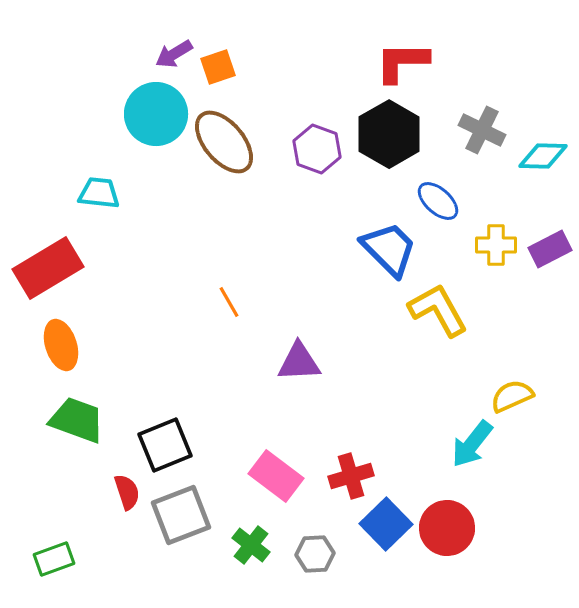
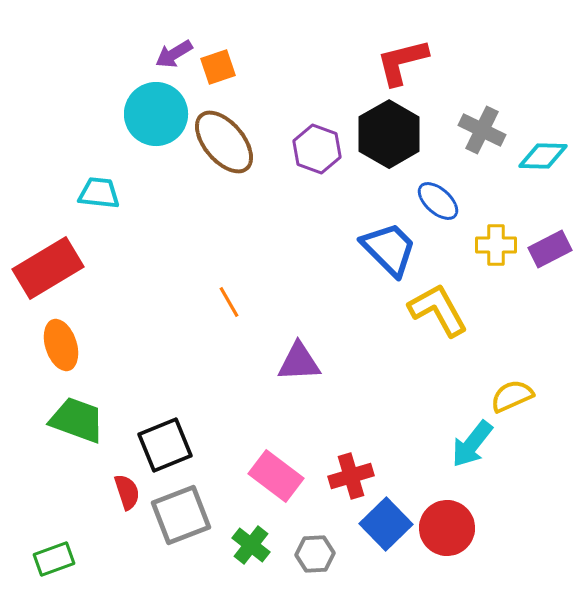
red L-shape: rotated 14 degrees counterclockwise
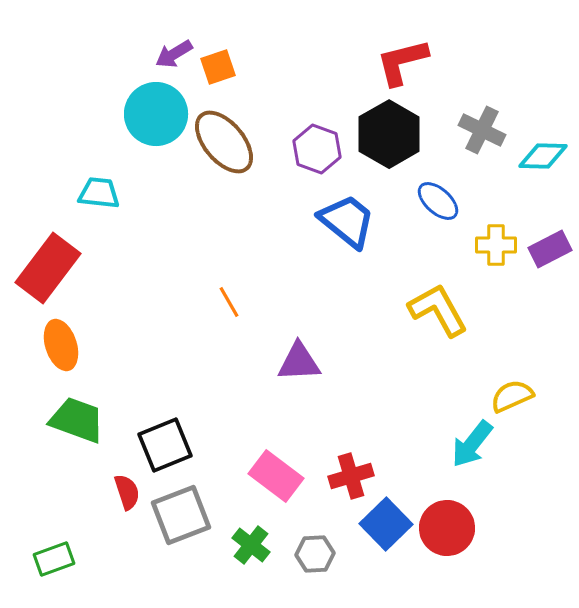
blue trapezoid: moved 42 px left, 28 px up; rotated 6 degrees counterclockwise
red rectangle: rotated 22 degrees counterclockwise
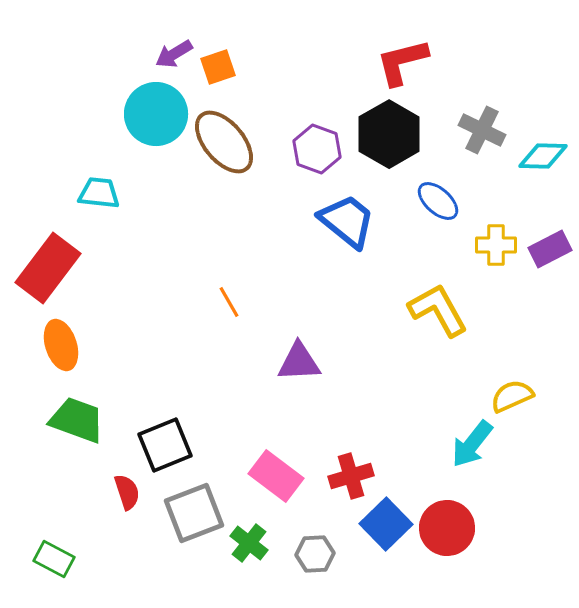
gray square: moved 13 px right, 2 px up
green cross: moved 2 px left, 2 px up
green rectangle: rotated 48 degrees clockwise
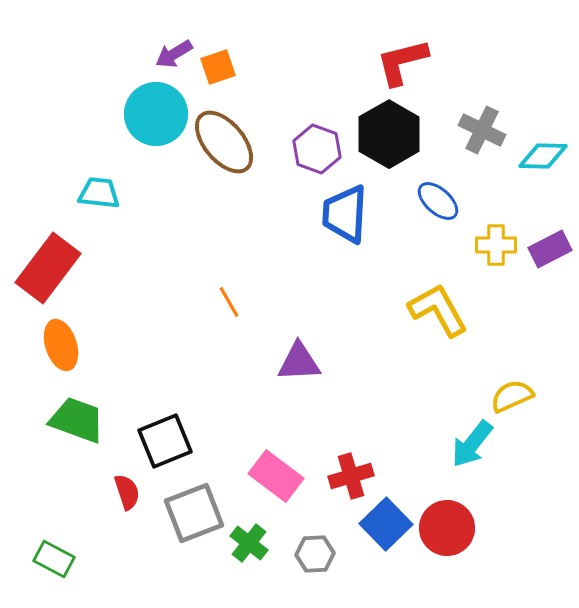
blue trapezoid: moved 2 px left, 7 px up; rotated 126 degrees counterclockwise
black square: moved 4 px up
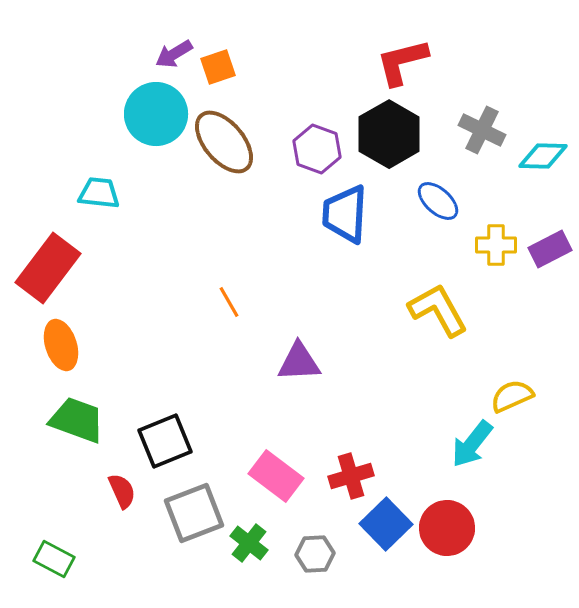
red semicircle: moved 5 px left, 1 px up; rotated 6 degrees counterclockwise
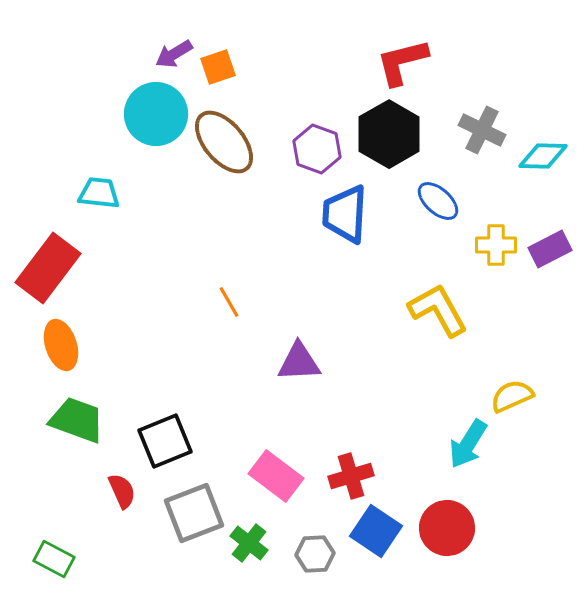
cyan arrow: moved 4 px left; rotated 6 degrees counterclockwise
blue square: moved 10 px left, 7 px down; rotated 12 degrees counterclockwise
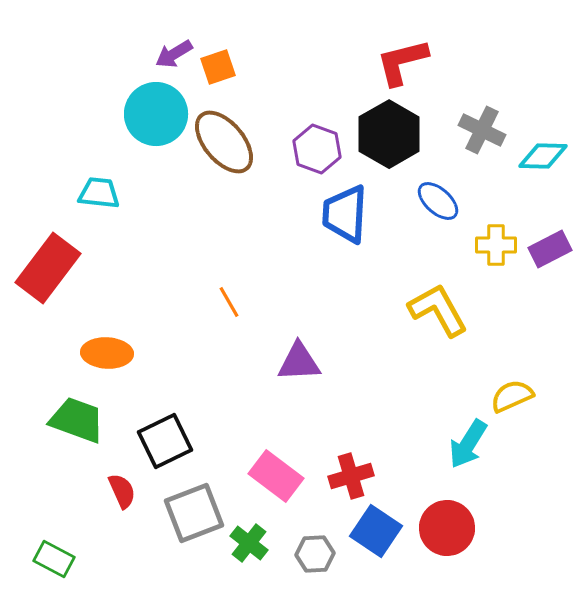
orange ellipse: moved 46 px right, 8 px down; rotated 69 degrees counterclockwise
black square: rotated 4 degrees counterclockwise
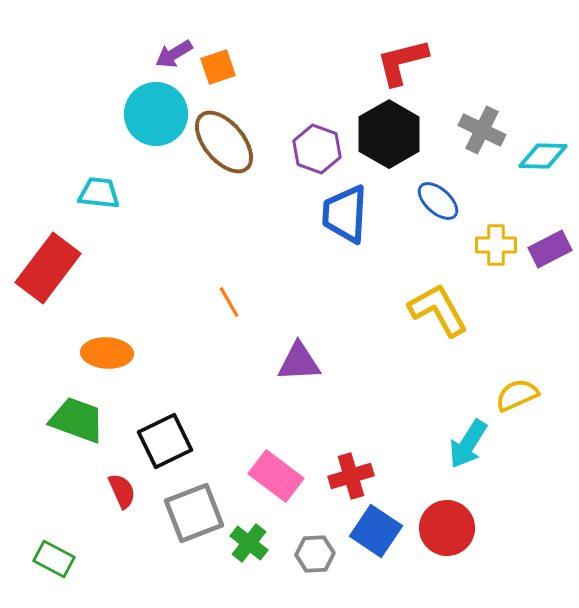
yellow semicircle: moved 5 px right, 1 px up
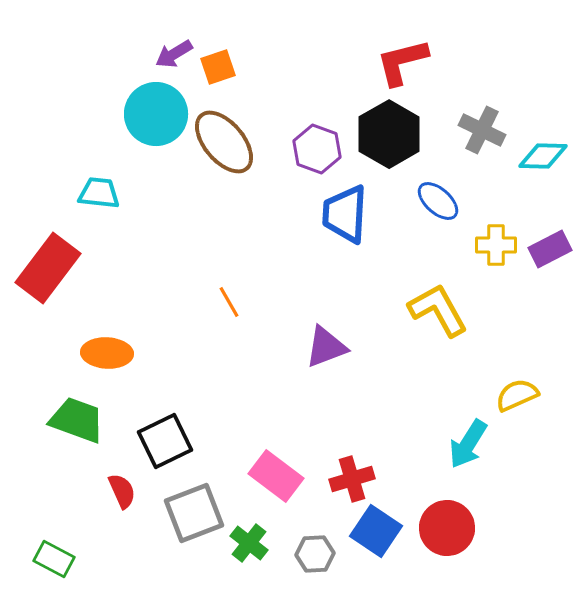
purple triangle: moved 27 px right, 15 px up; rotated 18 degrees counterclockwise
red cross: moved 1 px right, 3 px down
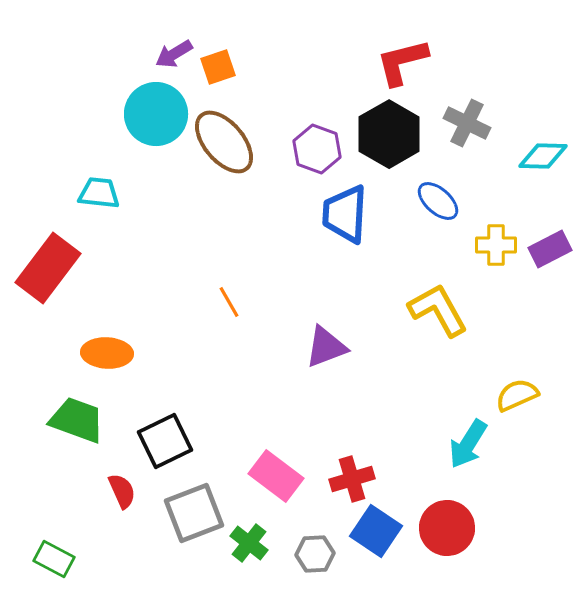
gray cross: moved 15 px left, 7 px up
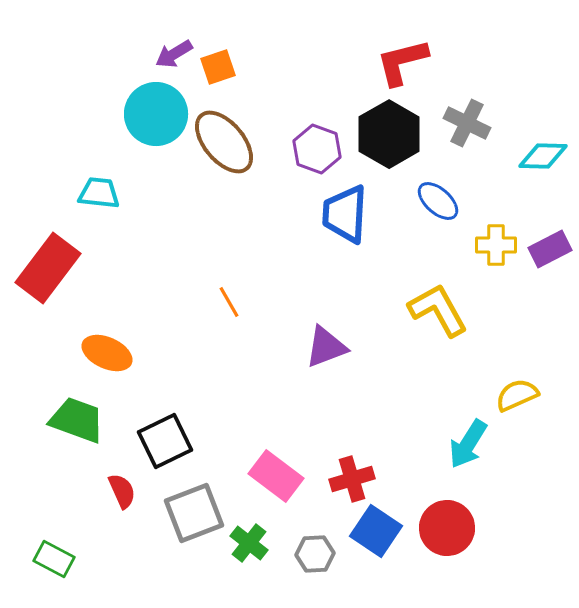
orange ellipse: rotated 21 degrees clockwise
